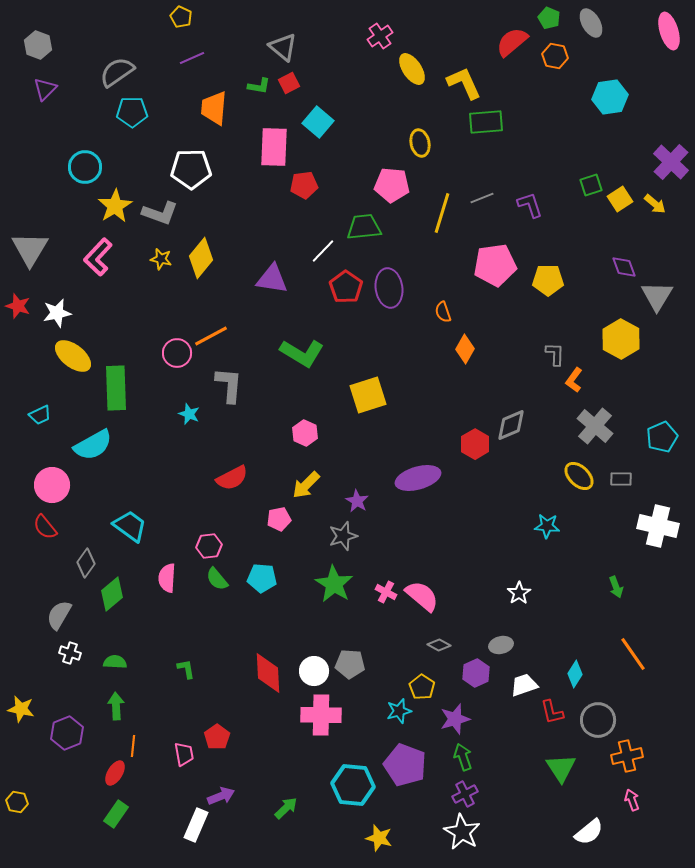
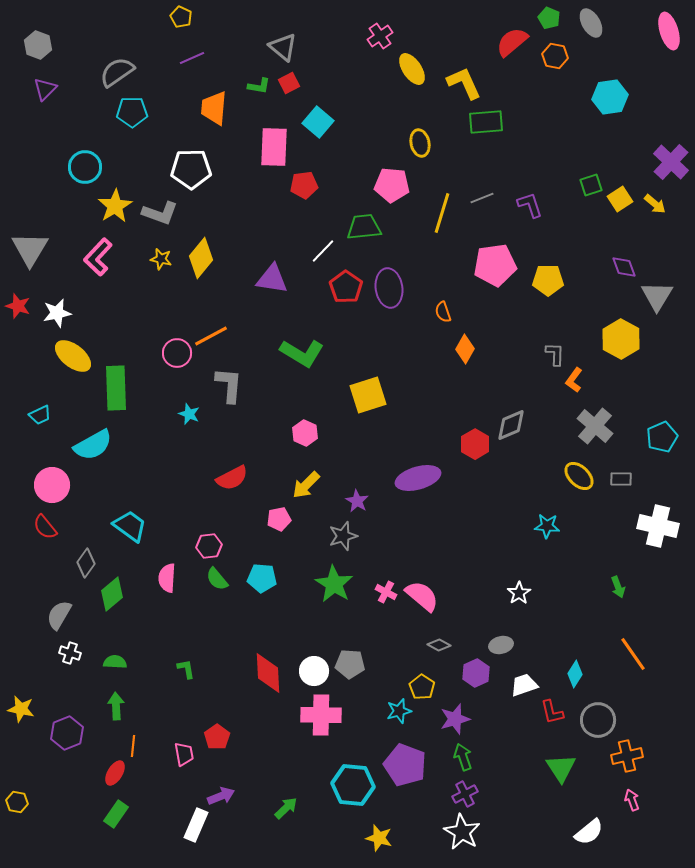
green arrow at (616, 587): moved 2 px right
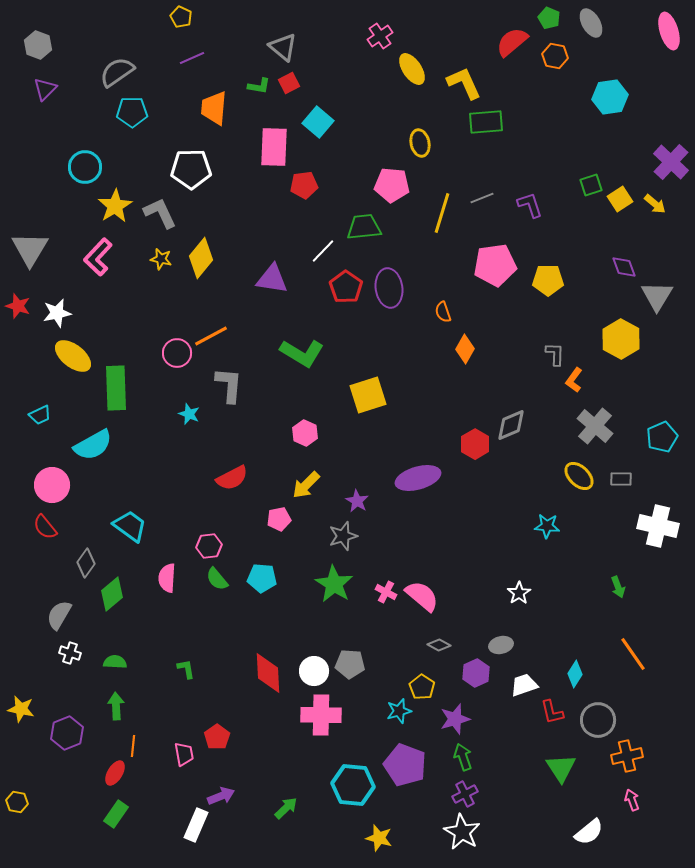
gray L-shape at (160, 213): rotated 135 degrees counterclockwise
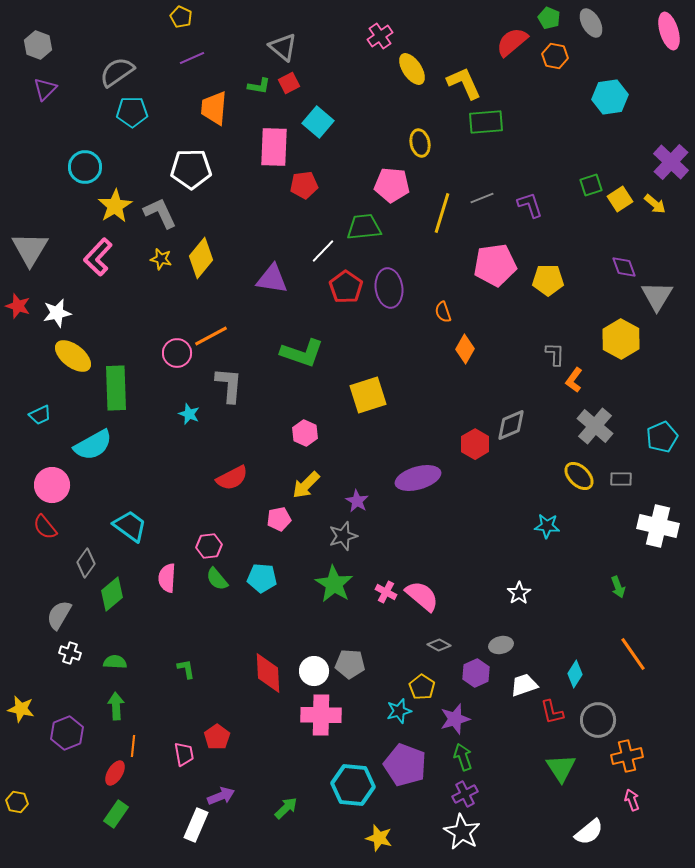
green L-shape at (302, 353): rotated 12 degrees counterclockwise
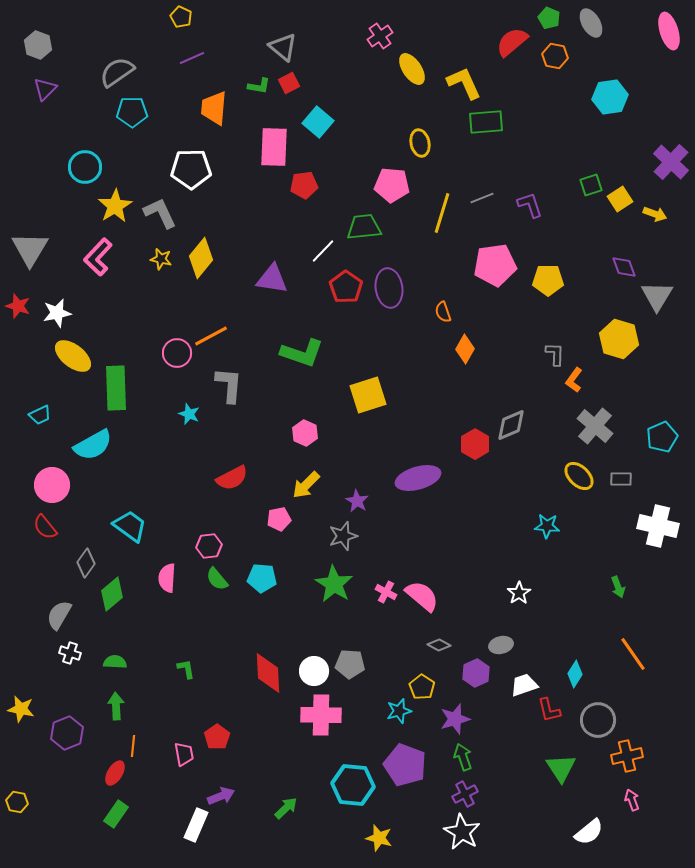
yellow arrow at (655, 204): moved 10 px down; rotated 20 degrees counterclockwise
yellow hexagon at (621, 339): moved 2 px left; rotated 12 degrees counterclockwise
red L-shape at (552, 712): moved 3 px left, 2 px up
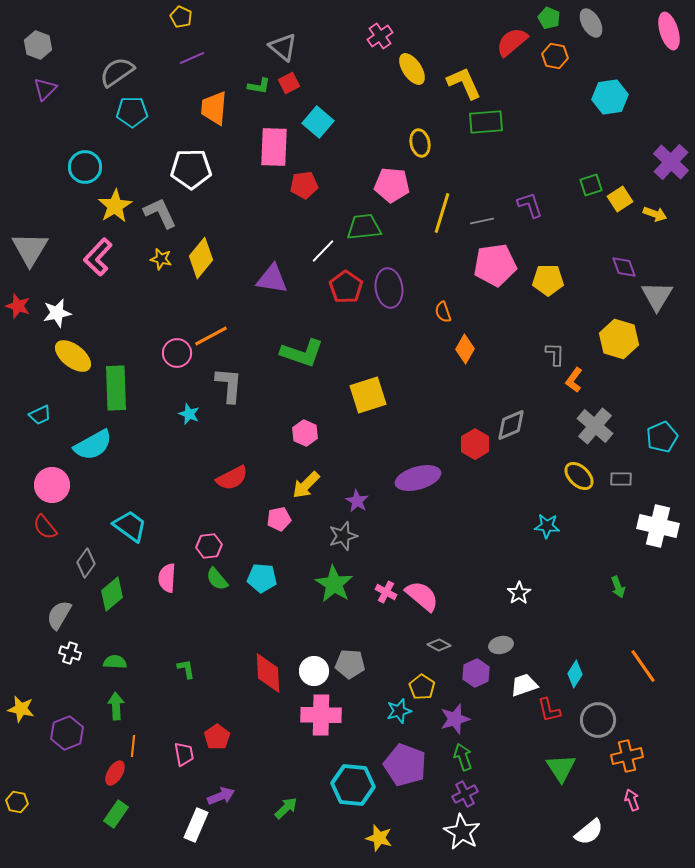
gray line at (482, 198): moved 23 px down; rotated 10 degrees clockwise
orange line at (633, 654): moved 10 px right, 12 px down
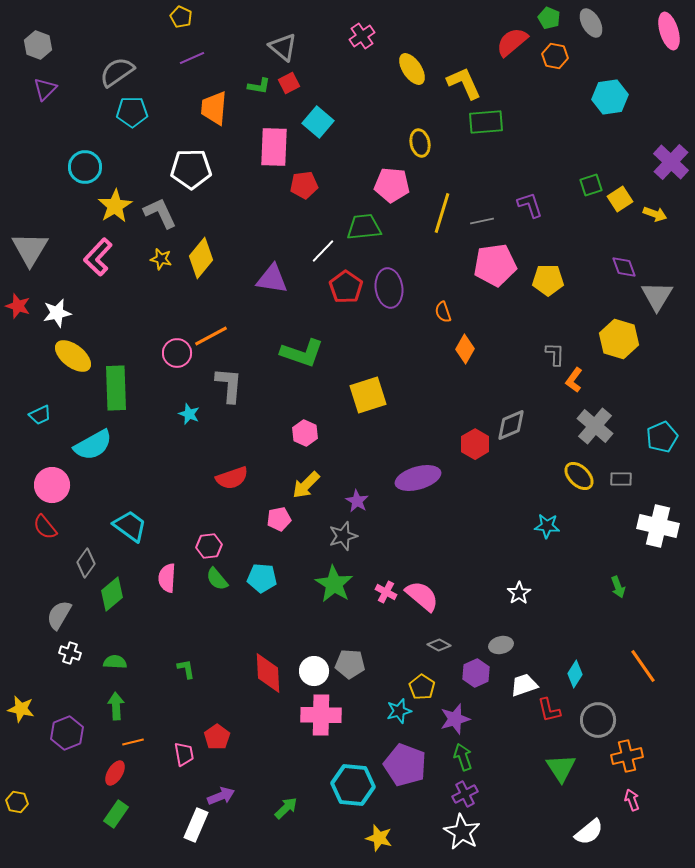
pink cross at (380, 36): moved 18 px left
red semicircle at (232, 478): rotated 8 degrees clockwise
orange line at (133, 746): moved 4 px up; rotated 70 degrees clockwise
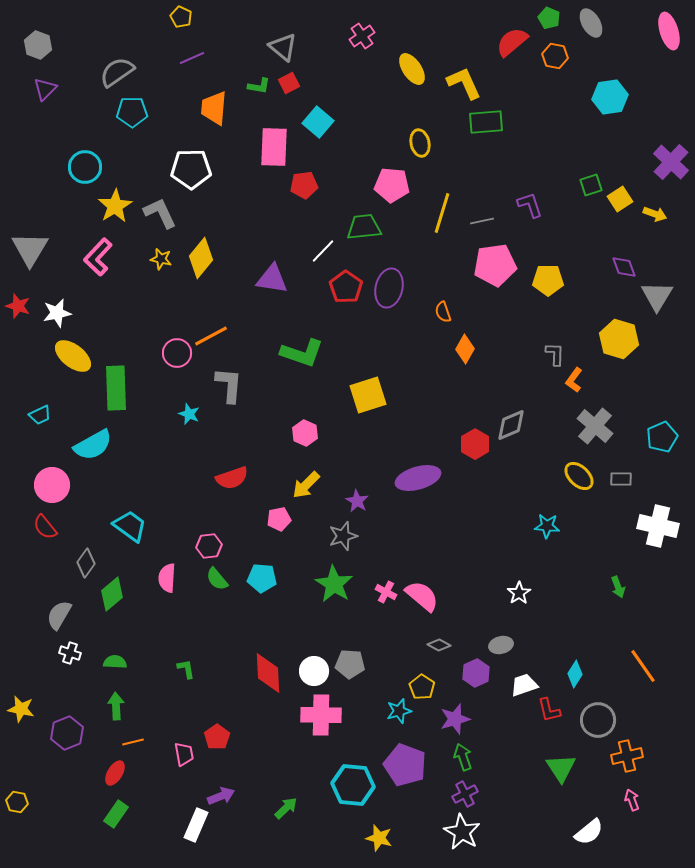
purple ellipse at (389, 288): rotated 21 degrees clockwise
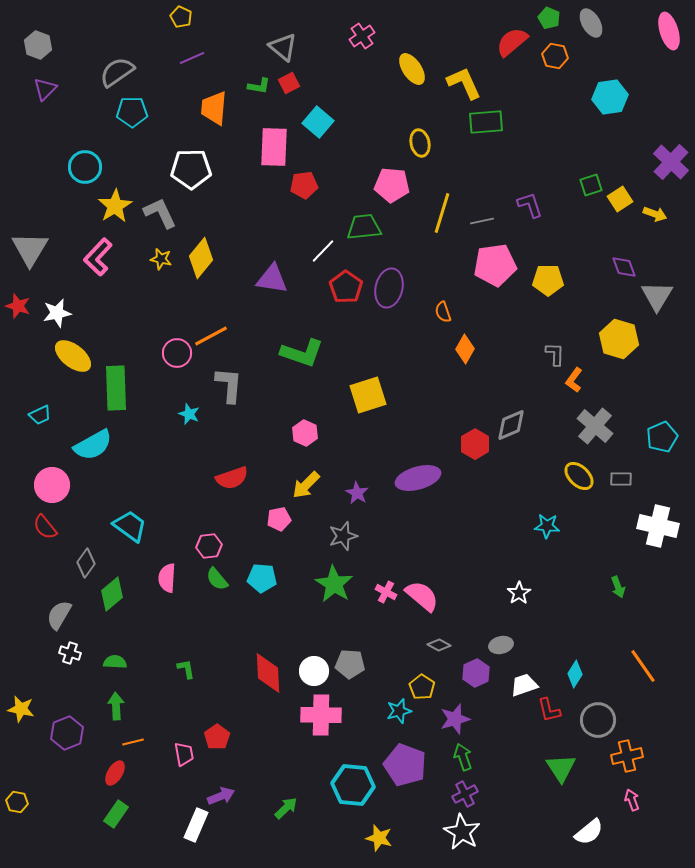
purple star at (357, 501): moved 8 px up
